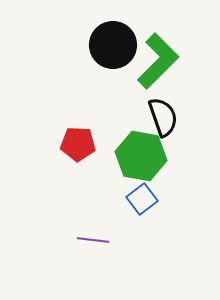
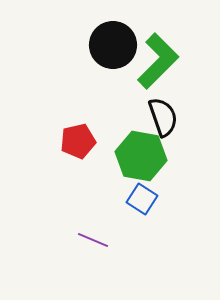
red pentagon: moved 3 px up; rotated 16 degrees counterclockwise
blue square: rotated 20 degrees counterclockwise
purple line: rotated 16 degrees clockwise
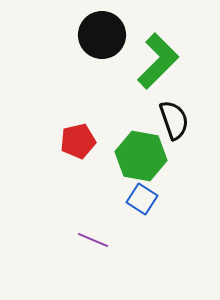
black circle: moved 11 px left, 10 px up
black semicircle: moved 11 px right, 3 px down
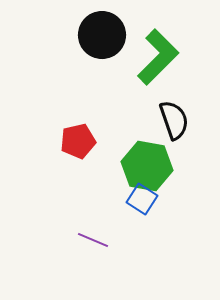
green L-shape: moved 4 px up
green hexagon: moved 6 px right, 10 px down
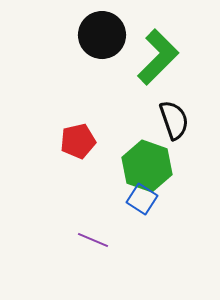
green hexagon: rotated 9 degrees clockwise
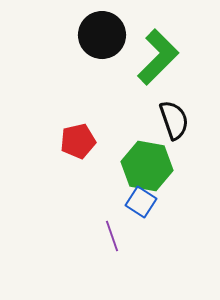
green hexagon: rotated 9 degrees counterclockwise
blue square: moved 1 px left, 3 px down
purple line: moved 19 px right, 4 px up; rotated 48 degrees clockwise
